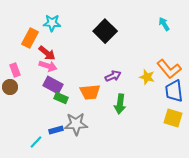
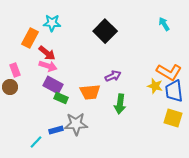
orange L-shape: moved 3 px down; rotated 20 degrees counterclockwise
yellow star: moved 8 px right, 9 px down
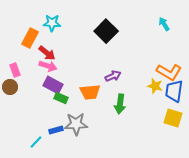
black square: moved 1 px right
blue trapezoid: rotated 15 degrees clockwise
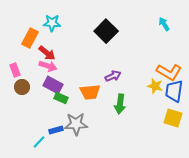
brown circle: moved 12 px right
cyan line: moved 3 px right
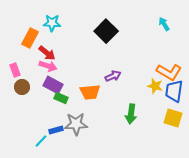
green arrow: moved 11 px right, 10 px down
cyan line: moved 2 px right, 1 px up
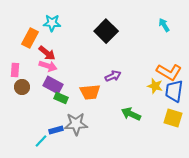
cyan arrow: moved 1 px down
pink rectangle: rotated 24 degrees clockwise
green arrow: rotated 108 degrees clockwise
